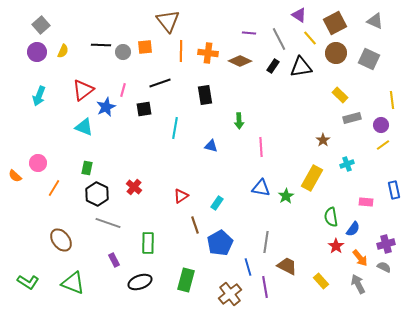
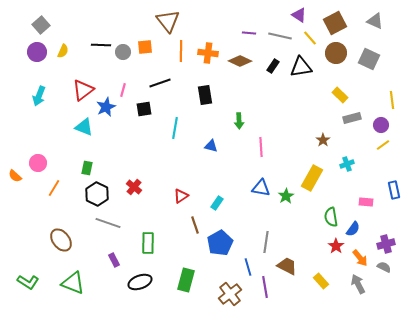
gray line at (279, 39): moved 1 px right, 3 px up; rotated 50 degrees counterclockwise
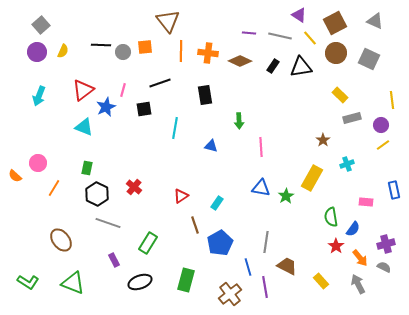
green rectangle at (148, 243): rotated 30 degrees clockwise
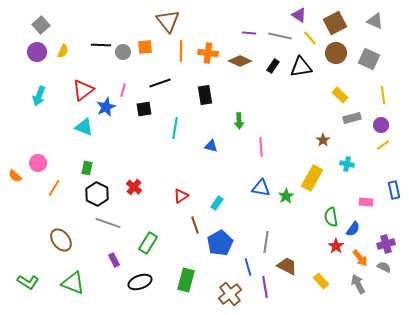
yellow line at (392, 100): moved 9 px left, 5 px up
cyan cross at (347, 164): rotated 32 degrees clockwise
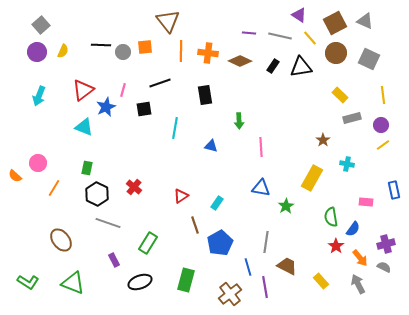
gray triangle at (375, 21): moved 10 px left
green star at (286, 196): moved 10 px down
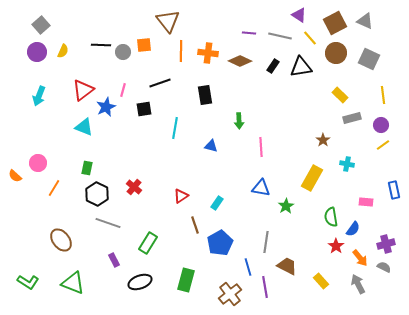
orange square at (145, 47): moved 1 px left, 2 px up
